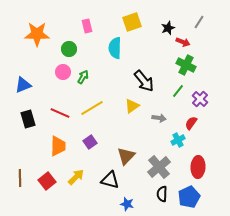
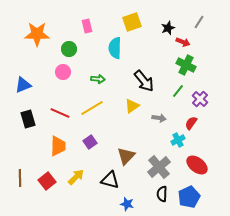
green arrow: moved 15 px right, 2 px down; rotated 64 degrees clockwise
red ellipse: moved 1 px left, 2 px up; rotated 55 degrees counterclockwise
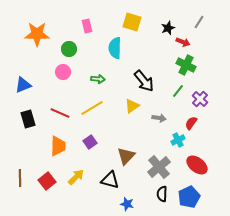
yellow square: rotated 36 degrees clockwise
